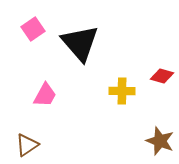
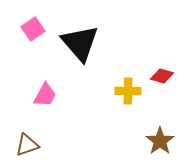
yellow cross: moved 6 px right
brown star: rotated 16 degrees clockwise
brown triangle: rotated 15 degrees clockwise
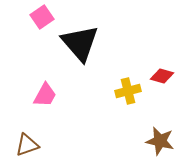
pink square: moved 9 px right, 12 px up
yellow cross: rotated 15 degrees counterclockwise
brown star: rotated 24 degrees counterclockwise
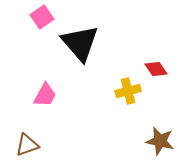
red diamond: moved 6 px left, 7 px up; rotated 40 degrees clockwise
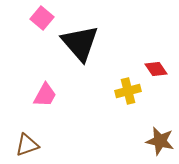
pink square: moved 1 px down; rotated 15 degrees counterclockwise
